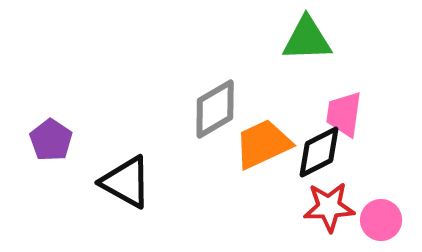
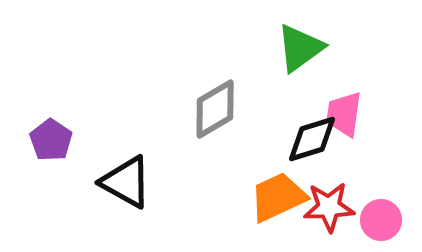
green triangle: moved 7 px left, 9 px down; rotated 34 degrees counterclockwise
orange trapezoid: moved 15 px right, 53 px down
black diamond: moved 7 px left, 13 px up; rotated 10 degrees clockwise
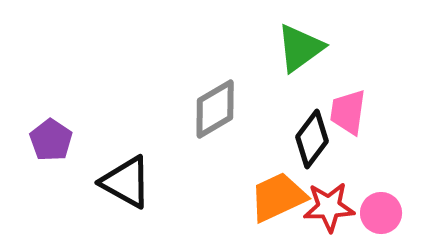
pink trapezoid: moved 4 px right, 2 px up
black diamond: rotated 36 degrees counterclockwise
pink circle: moved 7 px up
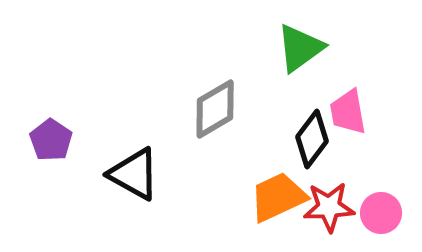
pink trapezoid: rotated 18 degrees counterclockwise
black triangle: moved 8 px right, 8 px up
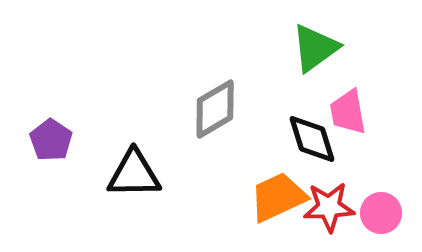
green triangle: moved 15 px right
black diamond: rotated 54 degrees counterclockwise
black triangle: rotated 30 degrees counterclockwise
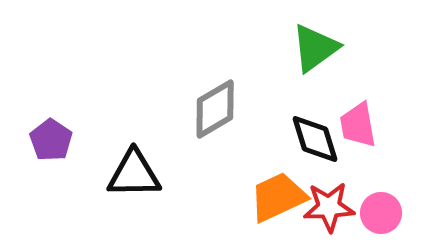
pink trapezoid: moved 10 px right, 13 px down
black diamond: moved 3 px right
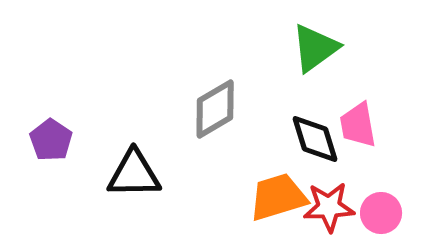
orange trapezoid: rotated 8 degrees clockwise
